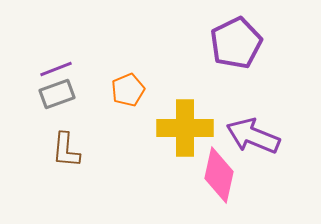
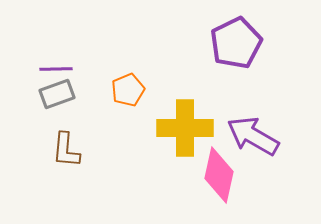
purple line: rotated 20 degrees clockwise
purple arrow: rotated 8 degrees clockwise
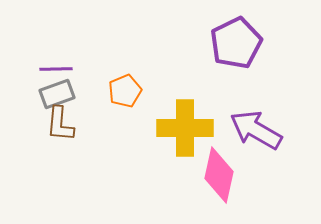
orange pentagon: moved 3 px left, 1 px down
purple arrow: moved 3 px right, 6 px up
brown L-shape: moved 6 px left, 26 px up
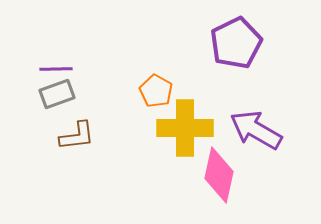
orange pentagon: moved 31 px right; rotated 20 degrees counterclockwise
brown L-shape: moved 17 px right, 12 px down; rotated 102 degrees counterclockwise
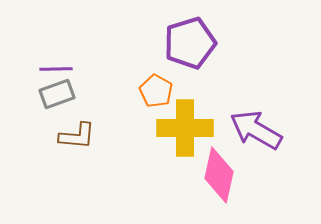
purple pentagon: moved 46 px left; rotated 9 degrees clockwise
brown L-shape: rotated 12 degrees clockwise
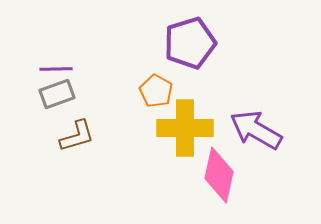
brown L-shape: rotated 21 degrees counterclockwise
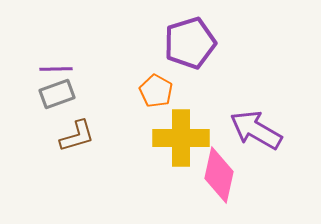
yellow cross: moved 4 px left, 10 px down
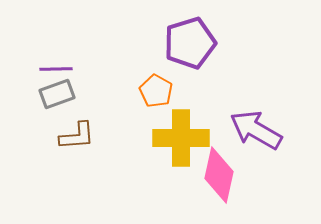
brown L-shape: rotated 12 degrees clockwise
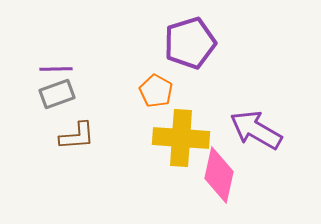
yellow cross: rotated 4 degrees clockwise
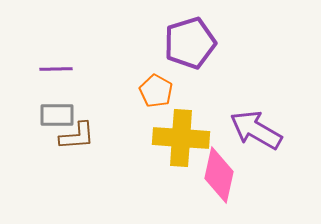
gray rectangle: moved 21 px down; rotated 20 degrees clockwise
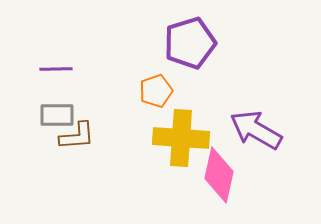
orange pentagon: rotated 24 degrees clockwise
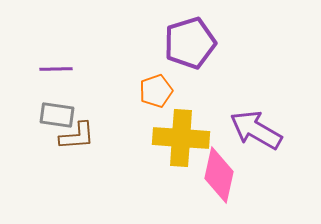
gray rectangle: rotated 8 degrees clockwise
